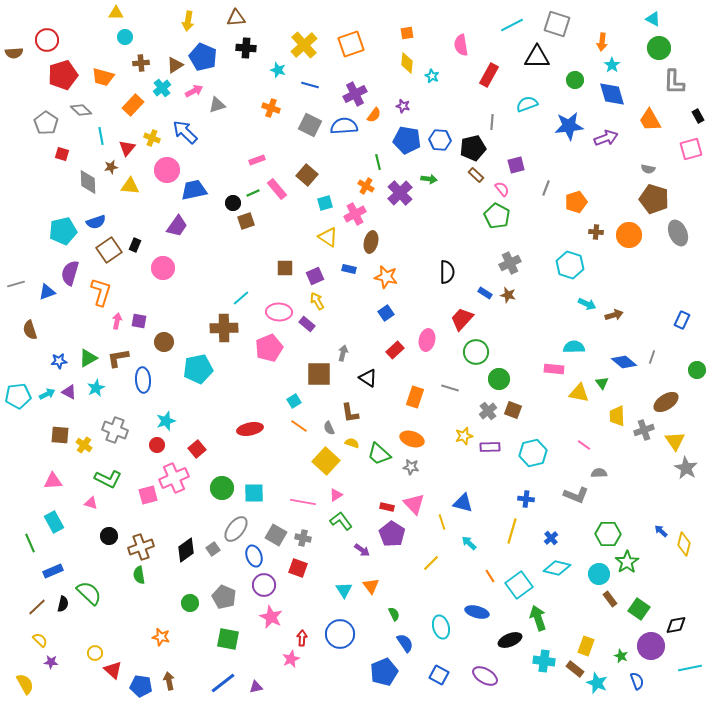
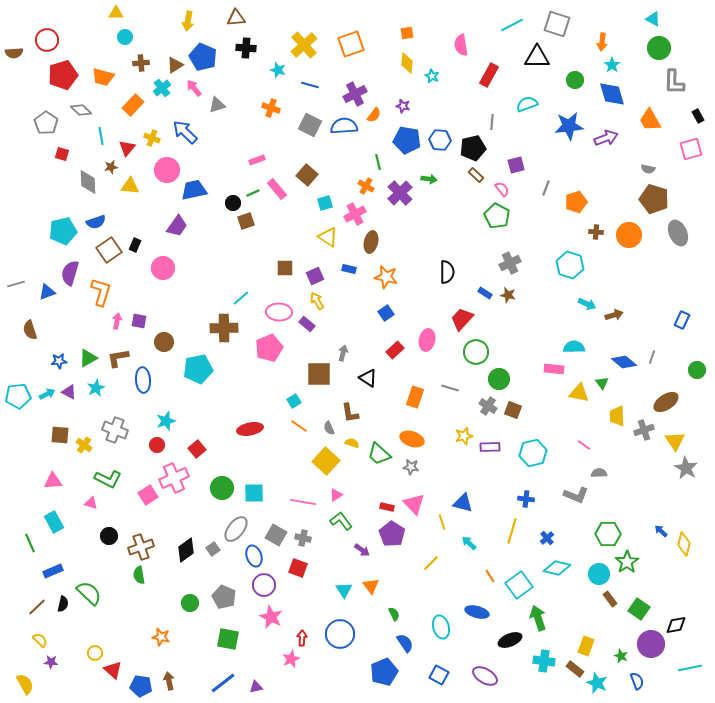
pink arrow at (194, 91): moved 3 px up; rotated 102 degrees counterclockwise
gray cross at (488, 411): moved 5 px up; rotated 18 degrees counterclockwise
pink square at (148, 495): rotated 18 degrees counterclockwise
blue cross at (551, 538): moved 4 px left
purple circle at (651, 646): moved 2 px up
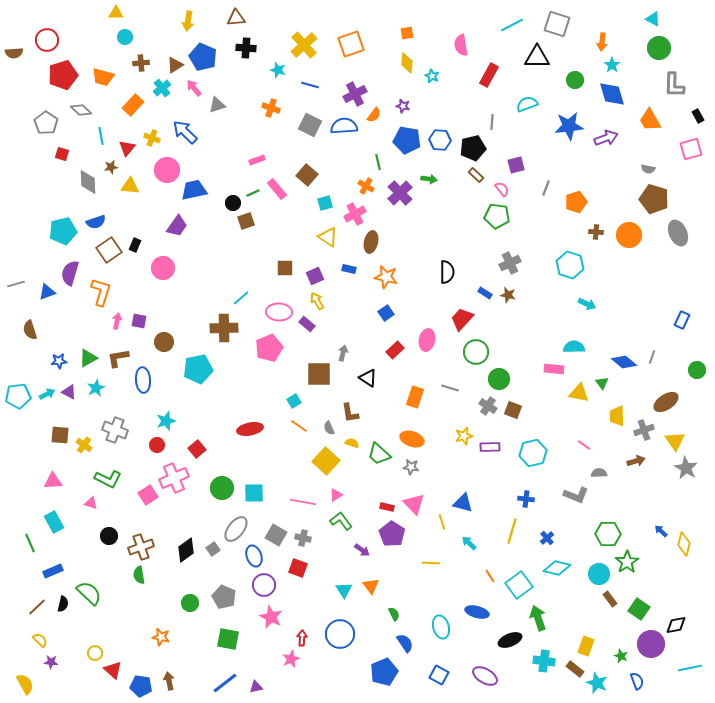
gray L-shape at (674, 82): moved 3 px down
green pentagon at (497, 216): rotated 20 degrees counterclockwise
brown arrow at (614, 315): moved 22 px right, 146 px down
yellow line at (431, 563): rotated 48 degrees clockwise
blue line at (223, 683): moved 2 px right
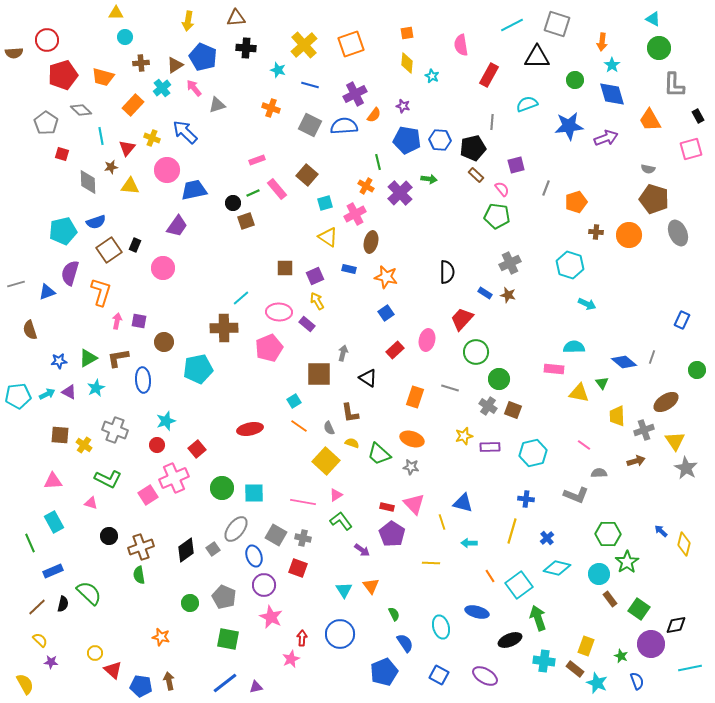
cyan arrow at (469, 543): rotated 42 degrees counterclockwise
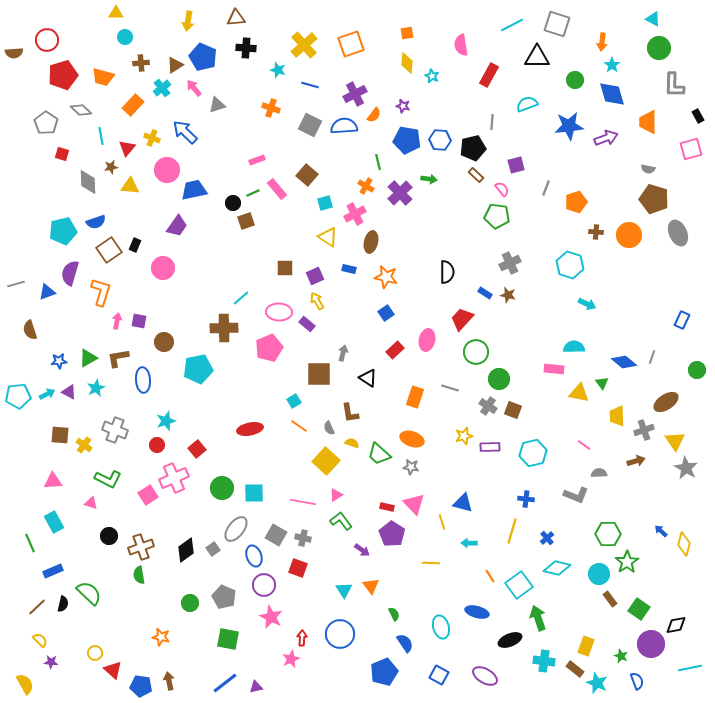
orange trapezoid at (650, 120): moved 2 px left, 2 px down; rotated 30 degrees clockwise
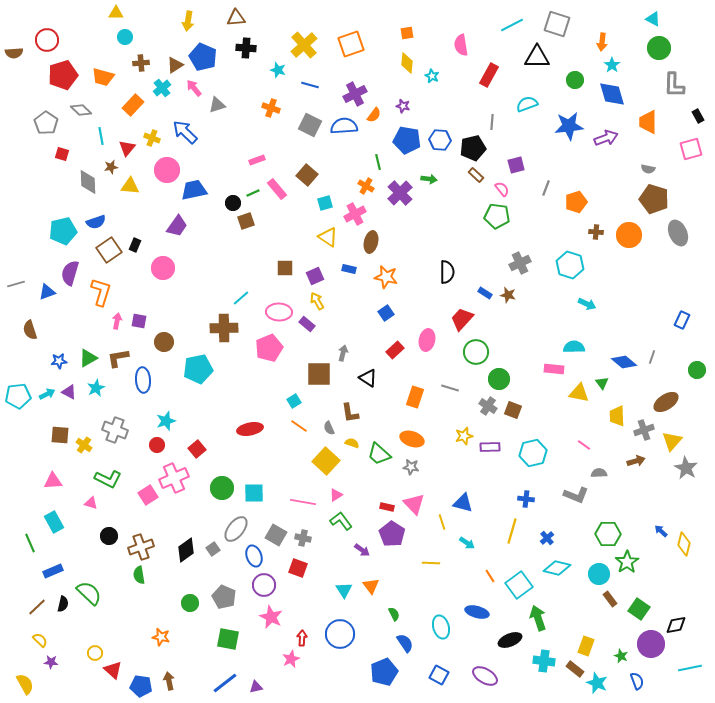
gray cross at (510, 263): moved 10 px right
yellow triangle at (675, 441): moved 3 px left; rotated 15 degrees clockwise
cyan arrow at (469, 543): moved 2 px left; rotated 147 degrees counterclockwise
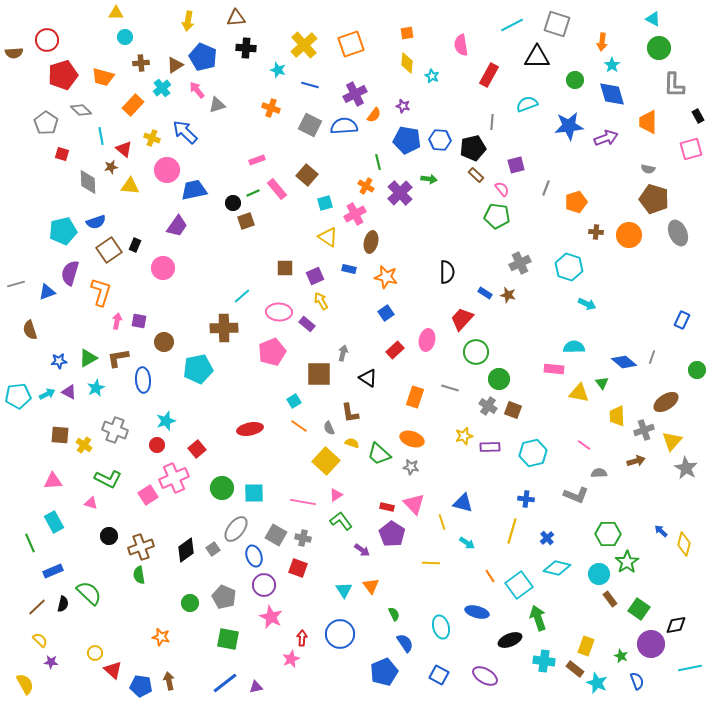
pink arrow at (194, 88): moved 3 px right, 2 px down
red triangle at (127, 148): moved 3 px left, 1 px down; rotated 30 degrees counterclockwise
cyan hexagon at (570, 265): moved 1 px left, 2 px down
cyan line at (241, 298): moved 1 px right, 2 px up
yellow arrow at (317, 301): moved 4 px right
pink pentagon at (269, 348): moved 3 px right, 4 px down
